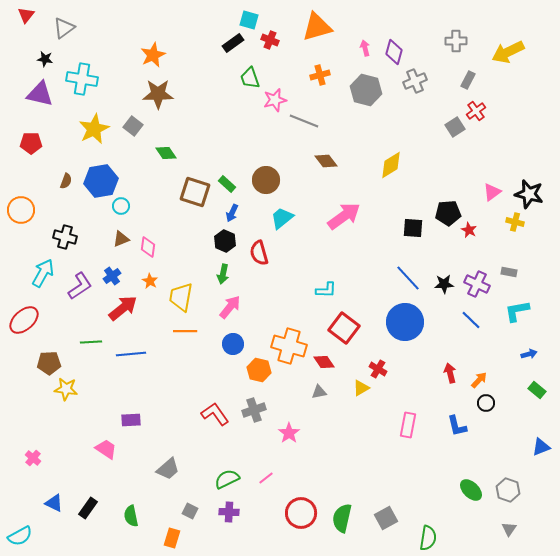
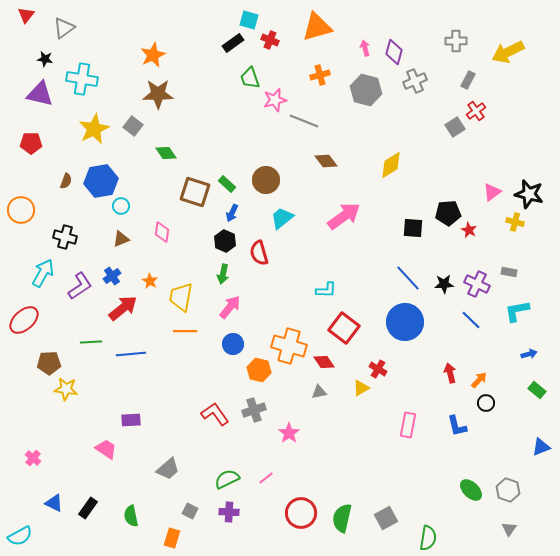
pink diamond at (148, 247): moved 14 px right, 15 px up
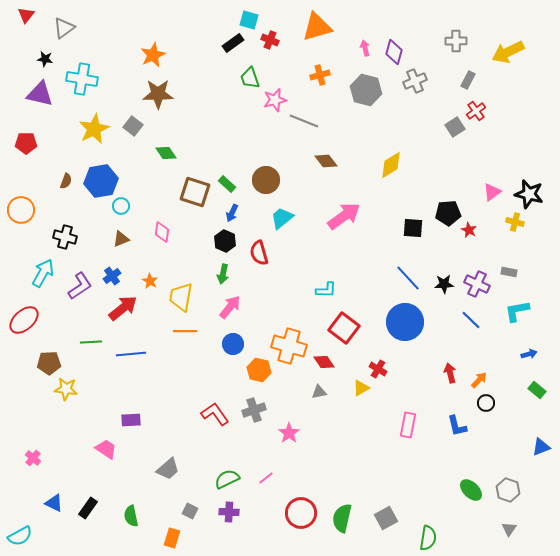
red pentagon at (31, 143): moved 5 px left
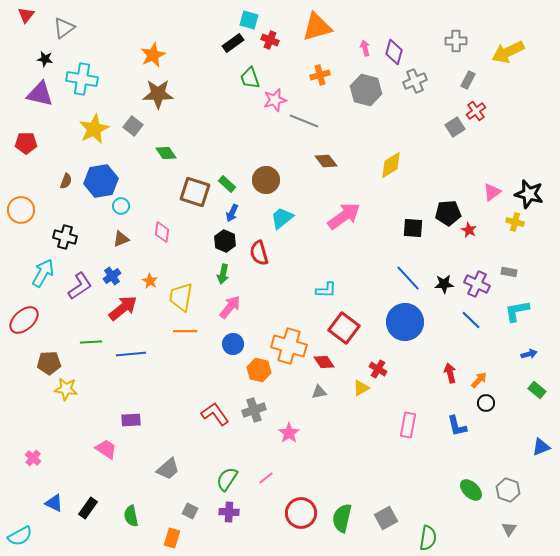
green semicircle at (227, 479): rotated 30 degrees counterclockwise
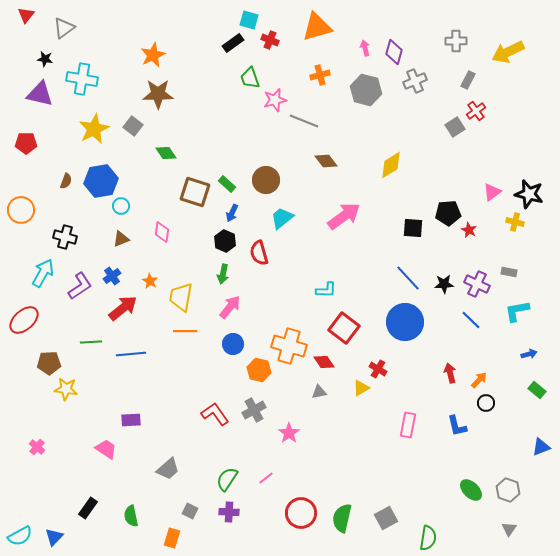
gray cross at (254, 410): rotated 10 degrees counterclockwise
pink cross at (33, 458): moved 4 px right, 11 px up
blue triangle at (54, 503): moved 34 px down; rotated 48 degrees clockwise
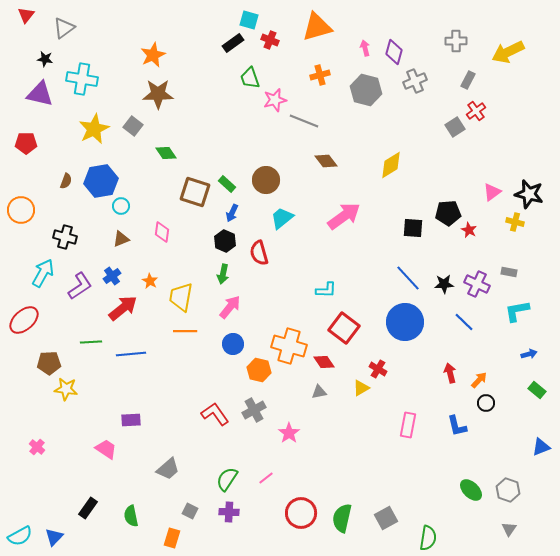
blue line at (471, 320): moved 7 px left, 2 px down
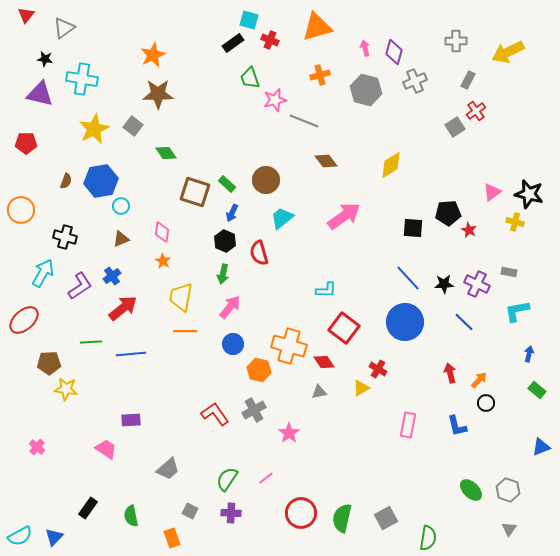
orange star at (150, 281): moved 13 px right, 20 px up
blue arrow at (529, 354): rotated 63 degrees counterclockwise
purple cross at (229, 512): moved 2 px right, 1 px down
orange rectangle at (172, 538): rotated 36 degrees counterclockwise
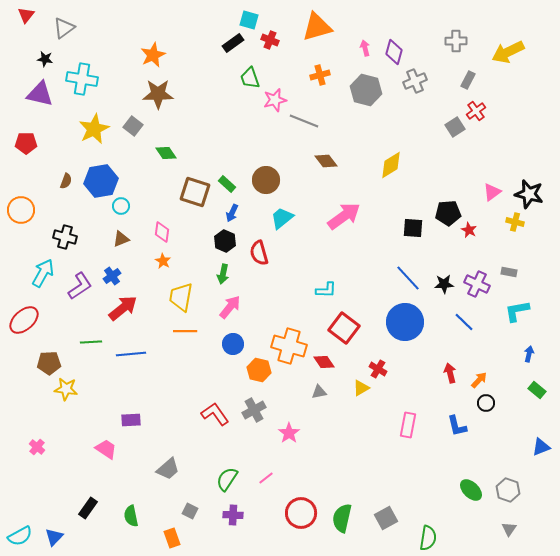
purple cross at (231, 513): moved 2 px right, 2 px down
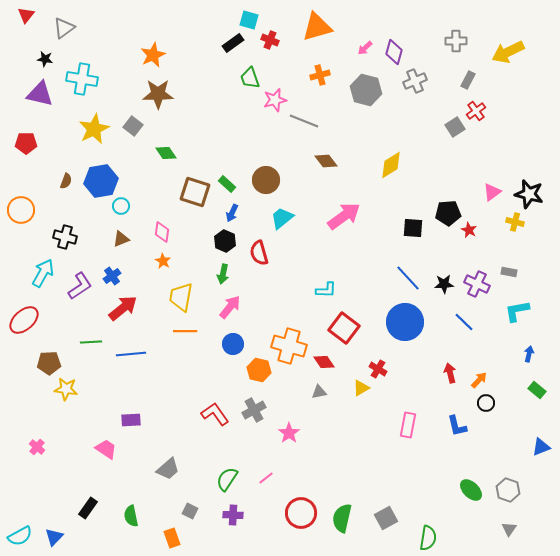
pink arrow at (365, 48): rotated 119 degrees counterclockwise
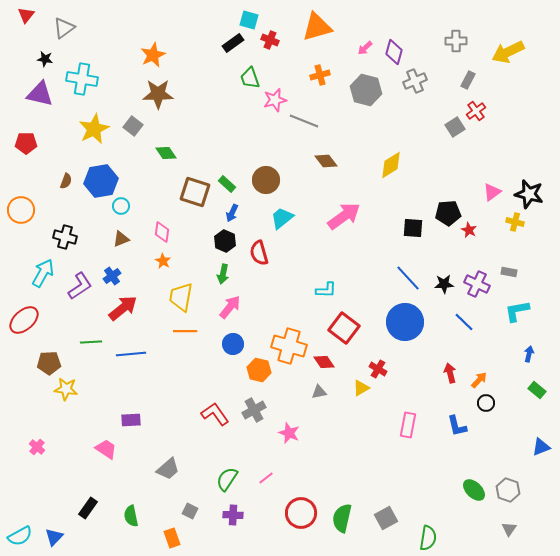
pink star at (289, 433): rotated 15 degrees counterclockwise
green ellipse at (471, 490): moved 3 px right
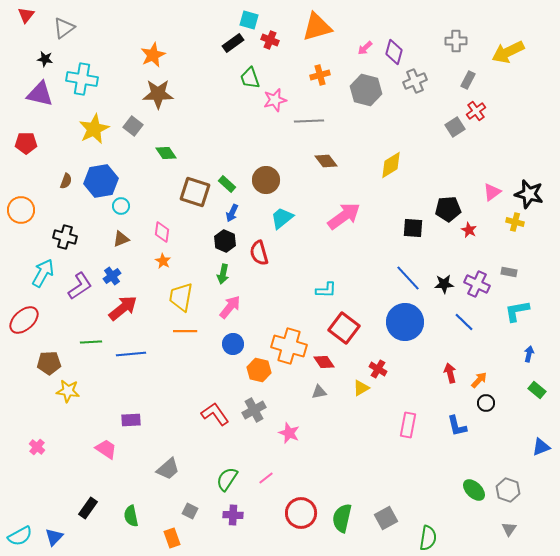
gray line at (304, 121): moved 5 px right; rotated 24 degrees counterclockwise
black pentagon at (448, 213): moved 4 px up
yellow star at (66, 389): moved 2 px right, 2 px down
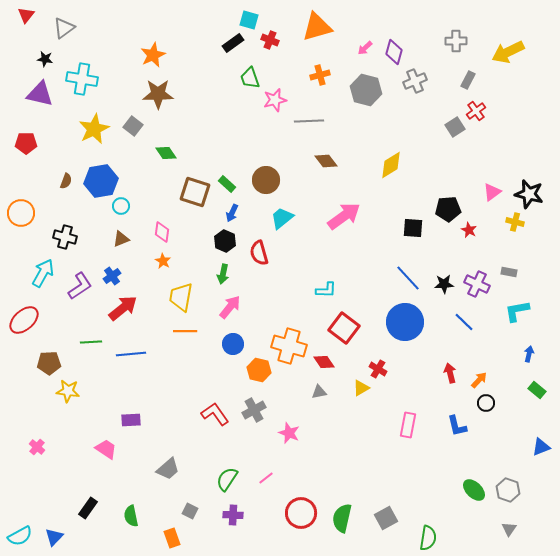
orange circle at (21, 210): moved 3 px down
